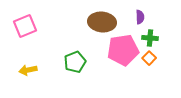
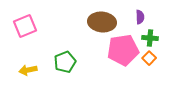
green pentagon: moved 10 px left
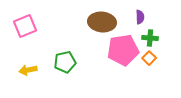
green pentagon: rotated 10 degrees clockwise
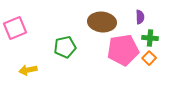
pink square: moved 10 px left, 2 px down
green pentagon: moved 15 px up
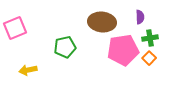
green cross: rotated 14 degrees counterclockwise
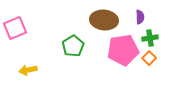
brown ellipse: moved 2 px right, 2 px up
green pentagon: moved 8 px right, 1 px up; rotated 20 degrees counterclockwise
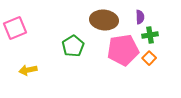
green cross: moved 3 px up
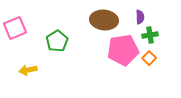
green pentagon: moved 16 px left, 5 px up
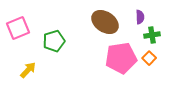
brown ellipse: moved 1 px right, 2 px down; rotated 28 degrees clockwise
pink square: moved 3 px right
green cross: moved 2 px right
green pentagon: moved 3 px left; rotated 15 degrees clockwise
pink pentagon: moved 2 px left, 8 px down
yellow arrow: rotated 144 degrees clockwise
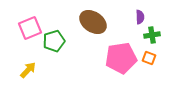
brown ellipse: moved 12 px left
pink square: moved 12 px right
orange square: rotated 24 degrees counterclockwise
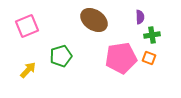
brown ellipse: moved 1 px right, 2 px up
pink square: moved 3 px left, 2 px up
green pentagon: moved 7 px right, 15 px down
